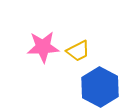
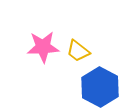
yellow trapezoid: rotated 65 degrees clockwise
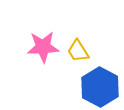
yellow trapezoid: rotated 20 degrees clockwise
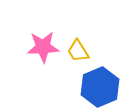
blue hexagon: rotated 9 degrees clockwise
